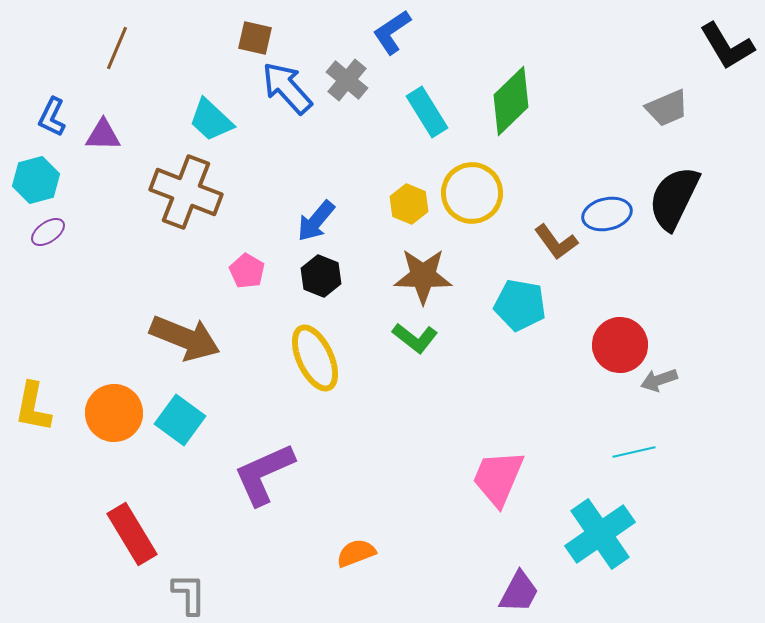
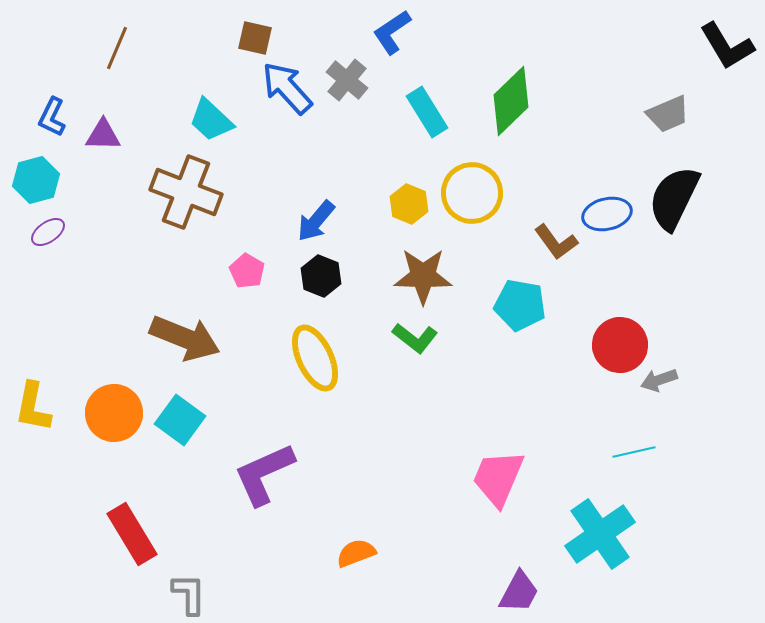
gray trapezoid at (667, 108): moved 1 px right, 6 px down
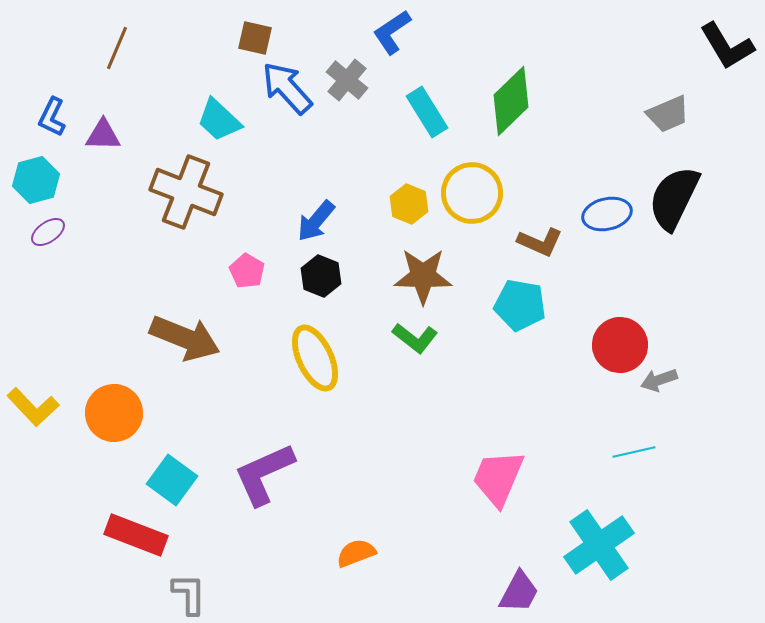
cyan trapezoid at (211, 120): moved 8 px right
brown L-shape at (556, 242): moved 16 px left; rotated 30 degrees counterclockwise
yellow L-shape at (33, 407): rotated 54 degrees counterclockwise
cyan square at (180, 420): moved 8 px left, 60 px down
red rectangle at (132, 534): moved 4 px right, 1 px down; rotated 38 degrees counterclockwise
cyan cross at (600, 534): moved 1 px left, 11 px down
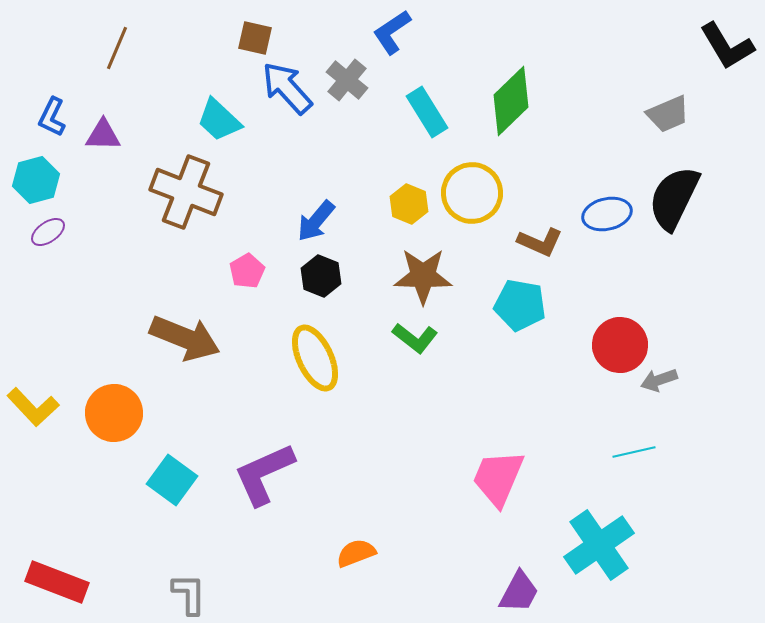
pink pentagon at (247, 271): rotated 12 degrees clockwise
red rectangle at (136, 535): moved 79 px left, 47 px down
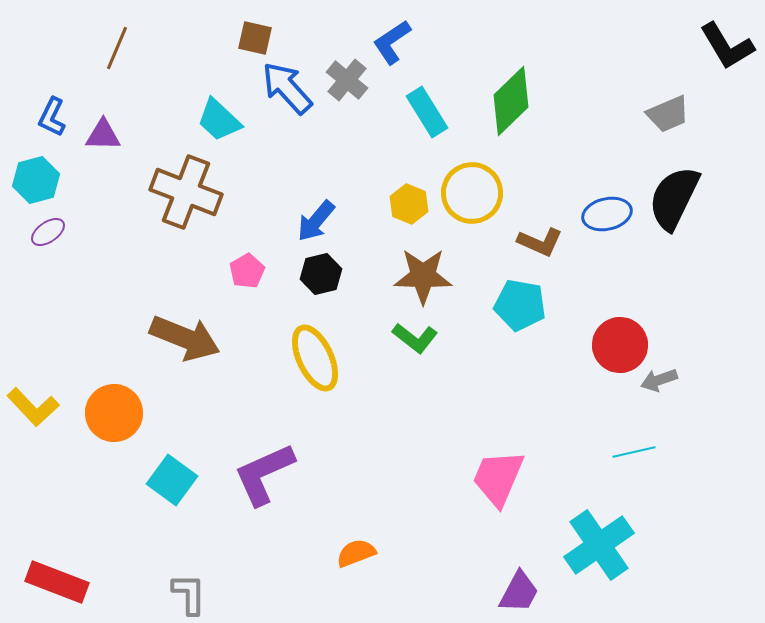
blue L-shape at (392, 32): moved 10 px down
black hexagon at (321, 276): moved 2 px up; rotated 24 degrees clockwise
